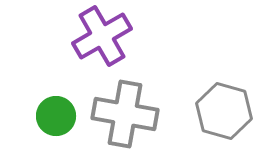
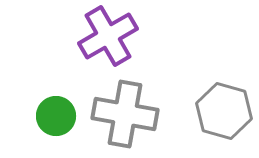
purple cross: moved 6 px right
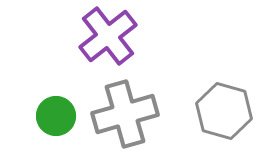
purple cross: rotated 8 degrees counterclockwise
gray cross: rotated 26 degrees counterclockwise
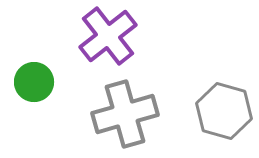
green circle: moved 22 px left, 34 px up
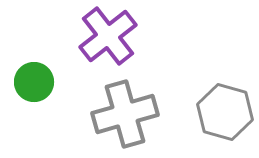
gray hexagon: moved 1 px right, 1 px down
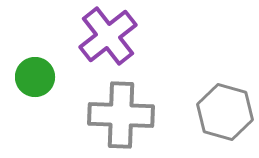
green circle: moved 1 px right, 5 px up
gray cross: moved 4 px left, 1 px down; rotated 18 degrees clockwise
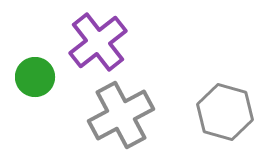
purple cross: moved 10 px left, 6 px down
gray cross: rotated 30 degrees counterclockwise
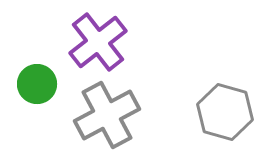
green circle: moved 2 px right, 7 px down
gray cross: moved 14 px left
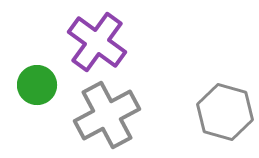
purple cross: moved 1 px left; rotated 16 degrees counterclockwise
green circle: moved 1 px down
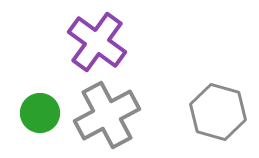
green circle: moved 3 px right, 28 px down
gray hexagon: moved 7 px left
